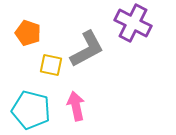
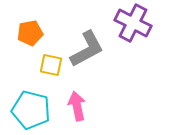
orange pentagon: moved 2 px right; rotated 30 degrees counterclockwise
pink arrow: moved 1 px right
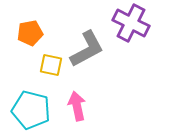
purple cross: moved 2 px left
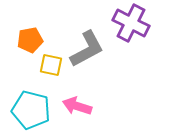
orange pentagon: moved 7 px down
pink arrow: rotated 60 degrees counterclockwise
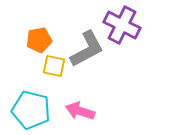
purple cross: moved 9 px left, 2 px down
orange pentagon: moved 9 px right
yellow square: moved 3 px right, 1 px down
pink arrow: moved 3 px right, 5 px down
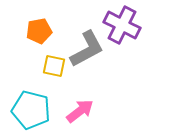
orange pentagon: moved 9 px up
pink arrow: rotated 124 degrees clockwise
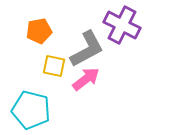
pink arrow: moved 6 px right, 32 px up
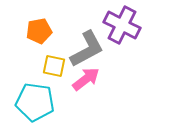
cyan pentagon: moved 4 px right, 8 px up; rotated 6 degrees counterclockwise
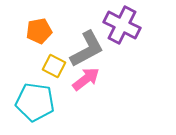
yellow square: rotated 15 degrees clockwise
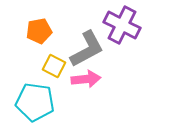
pink arrow: rotated 32 degrees clockwise
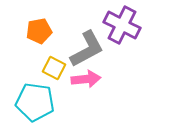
yellow square: moved 2 px down
